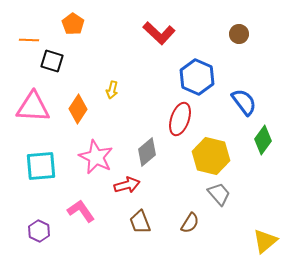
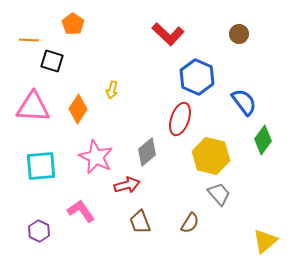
red L-shape: moved 9 px right, 1 px down
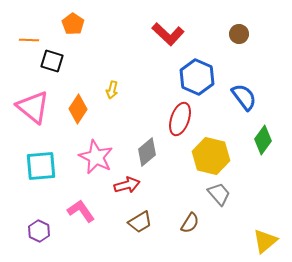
blue semicircle: moved 5 px up
pink triangle: rotated 36 degrees clockwise
brown trapezoid: rotated 100 degrees counterclockwise
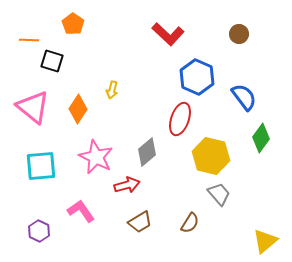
green diamond: moved 2 px left, 2 px up
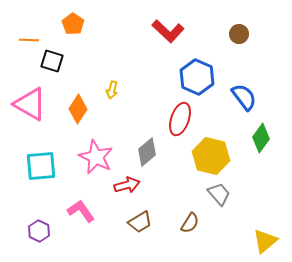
red L-shape: moved 3 px up
pink triangle: moved 3 px left, 3 px up; rotated 9 degrees counterclockwise
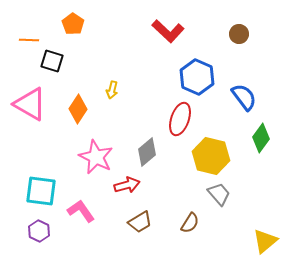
cyan square: moved 25 px down; rotated 12 degrees clockwise
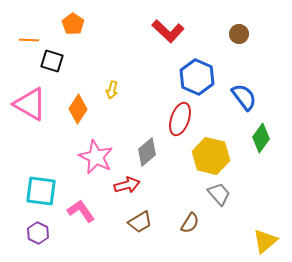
purple hexagon: moved 1 px left, 2 px down
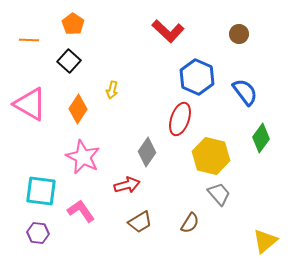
black square: moved 17 px right; rotated 25 degrees clockwise
blue semicircle: moved 1 px right, 5 px up
gray diamond: rotated 16 degrees counterclockwise
pink star: moved 13 px left
purple hexagon: rotated 20 degrees counterclockwise
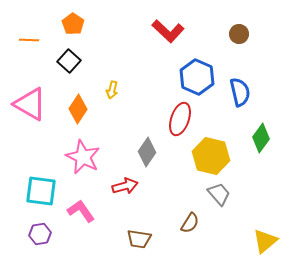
blue semicircle: moved 5 px left; rotated 24 degrees clockwise
red arrow: moved 2 px left, 1 px down
brown trapezoid: moved 1 px left, 17 px down; rotated 40 degrees clockwise
purple hexagon: moved 2 px right, 1 px down; rotated 15 degrees counterclockwise
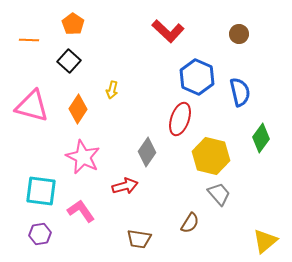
pink triangle: moved 2 px right, 2 px down; rotated 15 degrees counterclockwise
